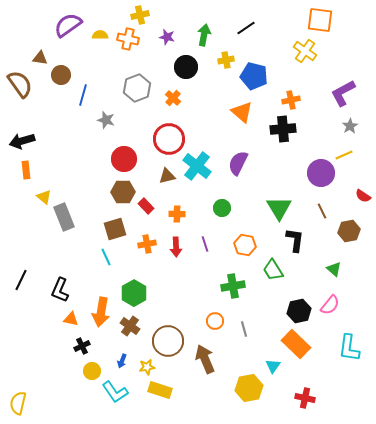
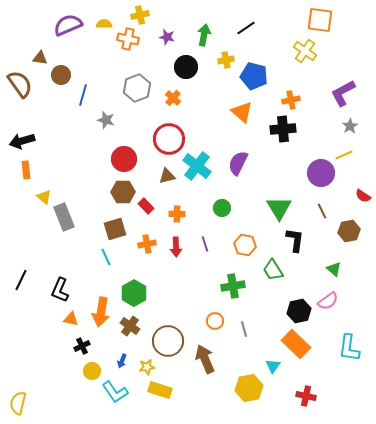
purple semicircle at (68, 25): rotated 12 degrees clockwise
yellow semicircle at (100, 35): moved 4 px right, 11 px up
pink semicircle at (330, 305): moved 2 px left, 4 px up; rotated 15 degrees clockwise
red cross at (305, 398): moved 1 px right, 2 px up
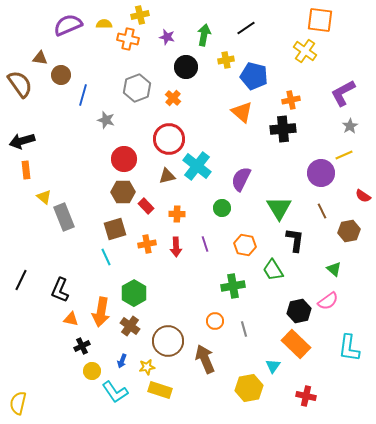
purple semicircle at (238, 163): moved 3 px right, 16 px down
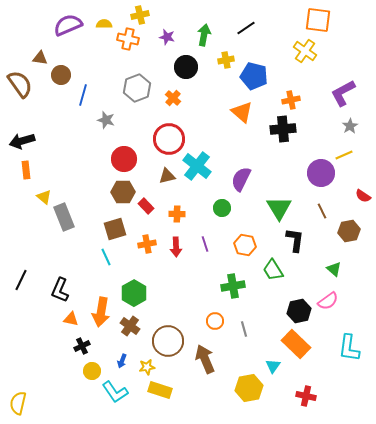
orange square at (320, 20): moved 2 px left
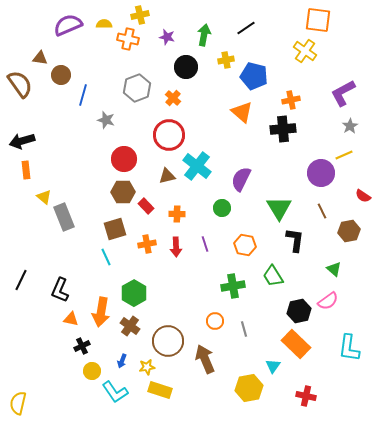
red circle at (169, 139): moved 4 px up
green trapezoid at (273, 270): moved 6 px down
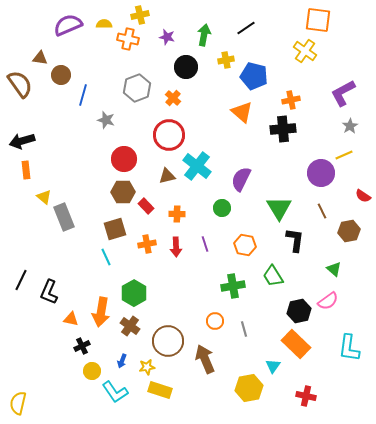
black L-shape at (60, 290): moved 11 px left, 2 px down
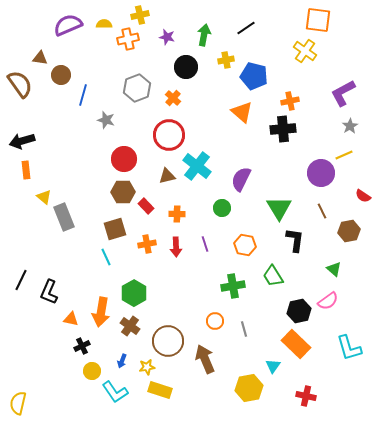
orange cross at (128, 39): rotated 25 degrees counterclockwise
orange cross at (291, 100): moved 1 px left, 1 px down
cyan L-shape at (349, 348): rotated 24 degrees counterclockwise
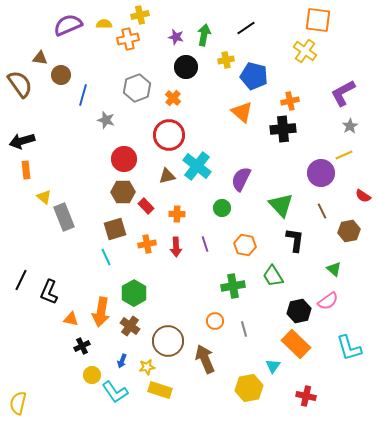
purple star at (167, 37): moved 9 px right
green triangle at (279, 208): moved 2 px right, 3 px up; rotated 12 degrees counterclockwise
yellow circle at (92, 371): moved 4 px down
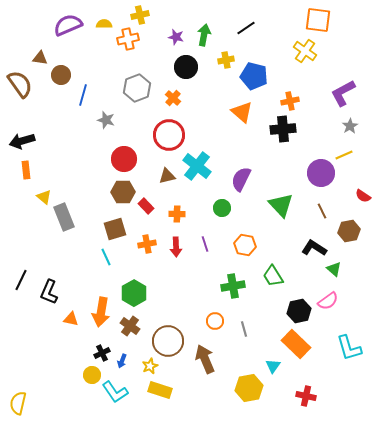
black L-shape at (295, 240): moved 19 px right, 8 px down; rotated 65 degrees counterclockwise
black cross at (82, 346): moved 20 px right, 7 px down
yellow star at (147, 367): moved 3 px right, 1 px up; rotated 14 degrees counterclockwise
